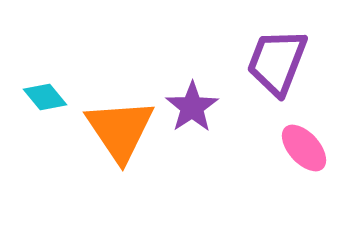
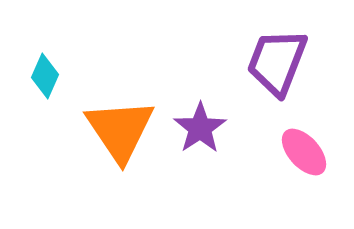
cyan diamond: moved 21 px up; rotated 63 degrees clockwise
purple star: moved 8 px right, 21 px down
pink ellipse: moved 4 px down
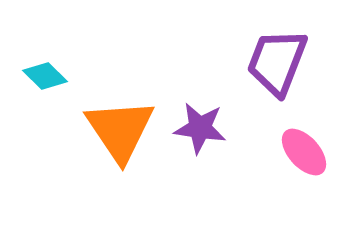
cyan diamond: rotated 69 degrees counterclockwise
purple star: rotated 30 degrees counterclockwise
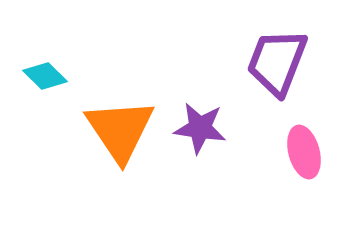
pink ellipse: rotated 27 degrees clockwise
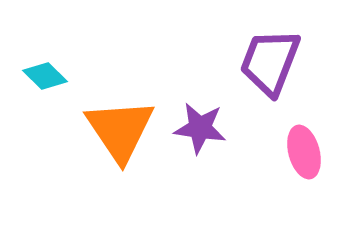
purple trapezoid: moved 7 px left
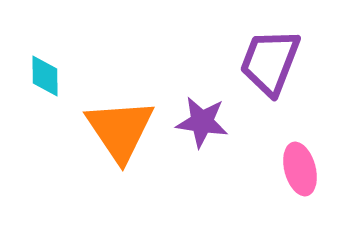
cyan diamond: rotated 45 degrees clockwise
purple star: moved 2 px right, 6 px up
pink ellipse: moved 4 px left, 17 px down
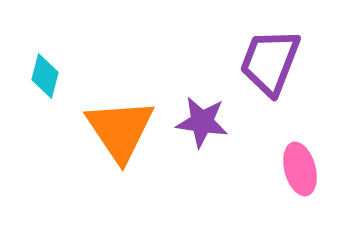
cyan diamond: rotated 15 degrees clockwise
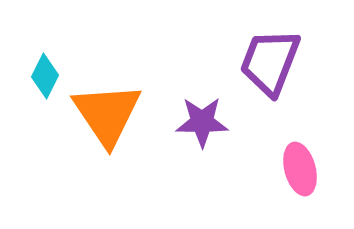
cyan diamond: rotated 12 degrees clockwise
purple star: rotated 8 degrees counterclockwise
orange triangle: moved 13 px left, 16 px up
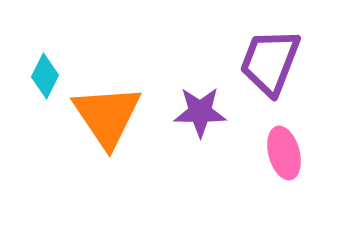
orange triangle: moved 2 px down
purple star: moved 2 px left, 10 px up
pink ellipse: moved 16 px left, 16 px up
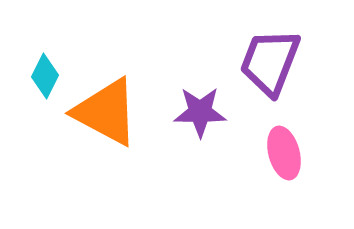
orange triangle: moved 1 px left, 4 px up; rotated 28 degrees counterclockwise
